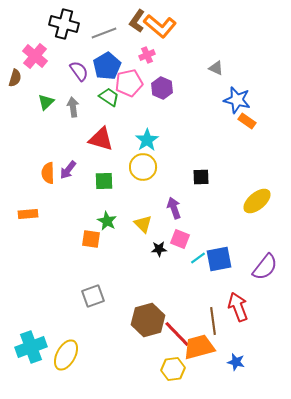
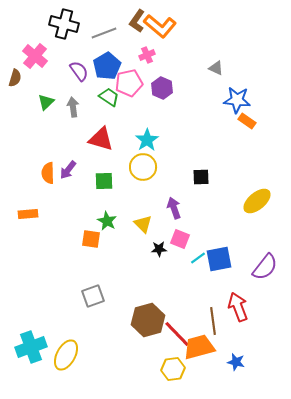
blue star at (237, 100): rotated 8 degrees counterclockwise
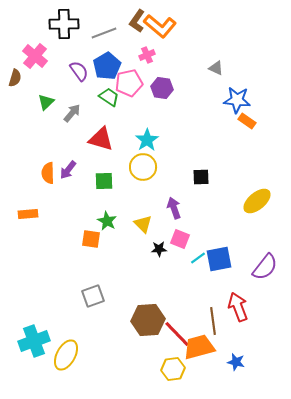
black cross at (64, 24): rotated 16 degrees counterclockwise
purple hexagon at (162, 88): rotated 15 degrees counterclockwise
gray arrow at (73, 107): moved 1 px left, 6 px down; rotated 48 degrees clockwise
brown hexagon at (148, 320): rotated 12 degrees clockwise
cyan cross at (31, 347): moved 3 px right, 6 px up
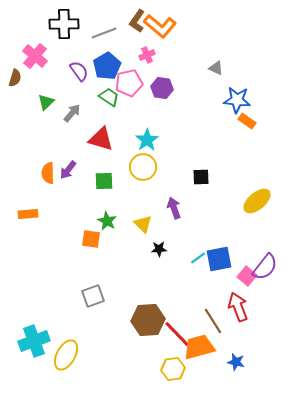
pink square at (180, 239): moved 67 px right, 37 px down; rotated 18 degrees clockwise
brown line at (213, 321): rotated 24 degrees counterclockwise
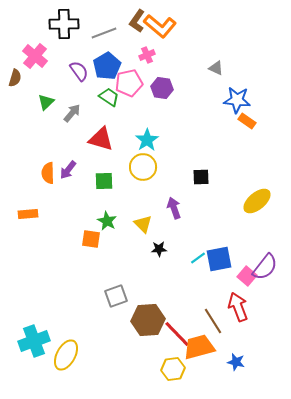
gray square at (93, 296): moved 23 px right
